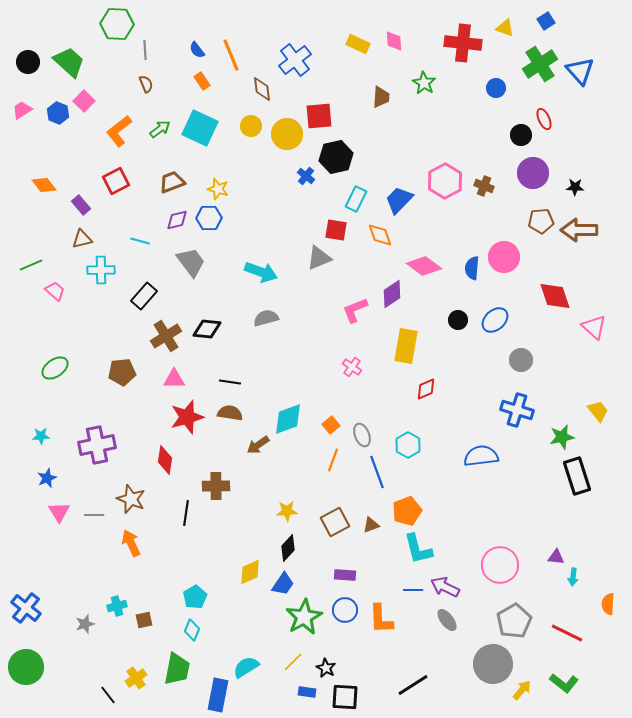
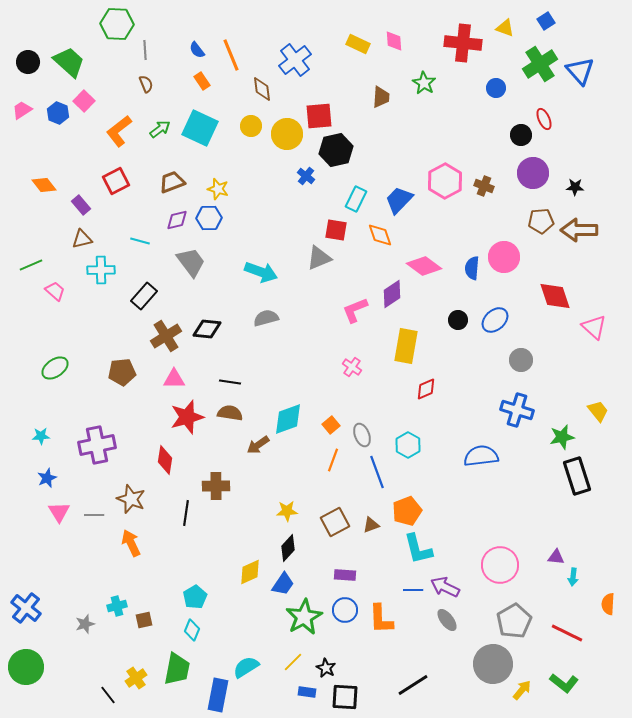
black hexagon at (336, 157): moved 7 px up
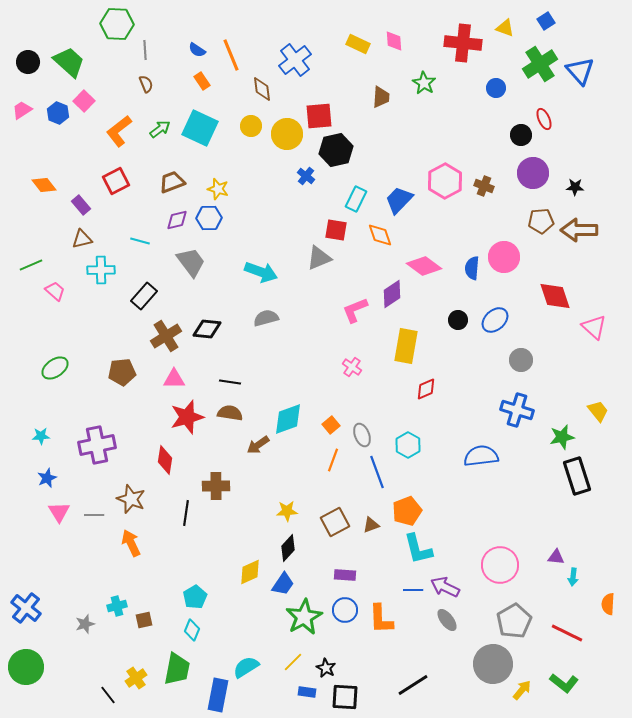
blue semicircle at (197, 50): rotated 18 degrees counterclockwise
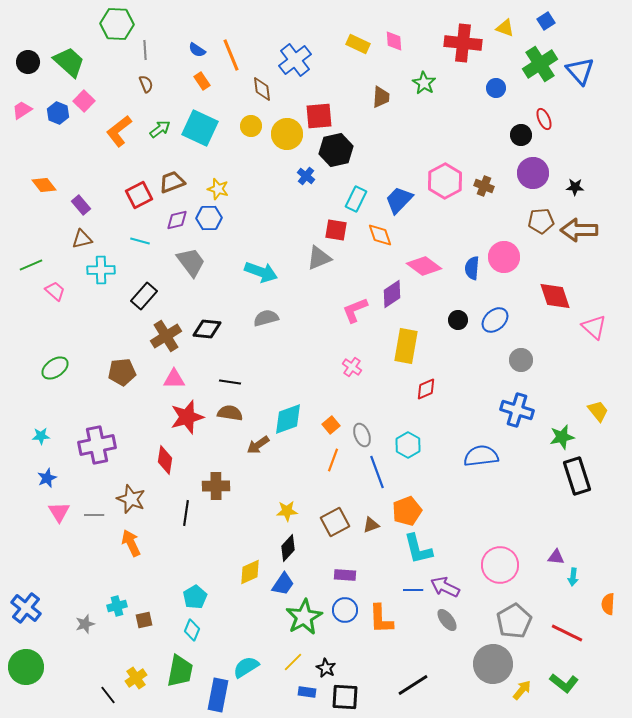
red square at (116, 181): moved 23 px right, 14 px down
green trapezoid at (177, 669): moved 3 px right, 2 px down
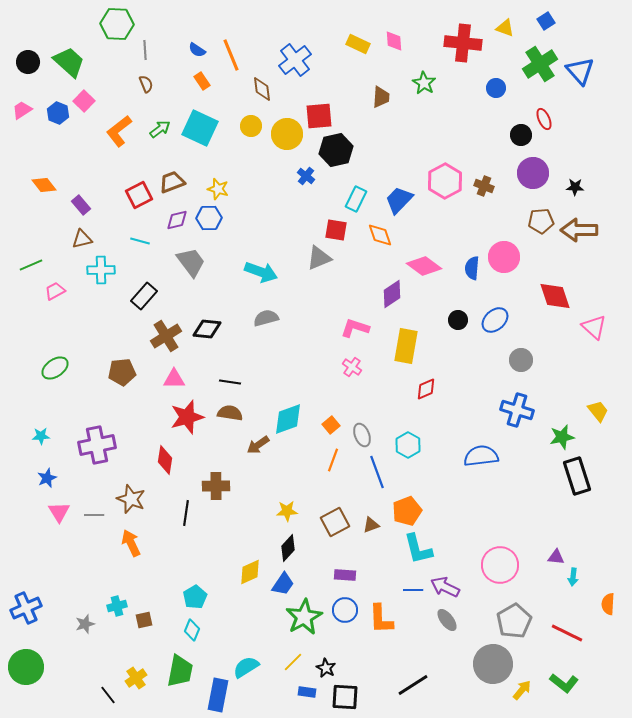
pink trapezoid at (55, 291): rotated 70 degrees counterclockwise
pink L-shape at (355, 310): moved 18 px down; rotated 40 degrees clockwise
blue cross at (26, 608): rotated 28 degrees clockwise
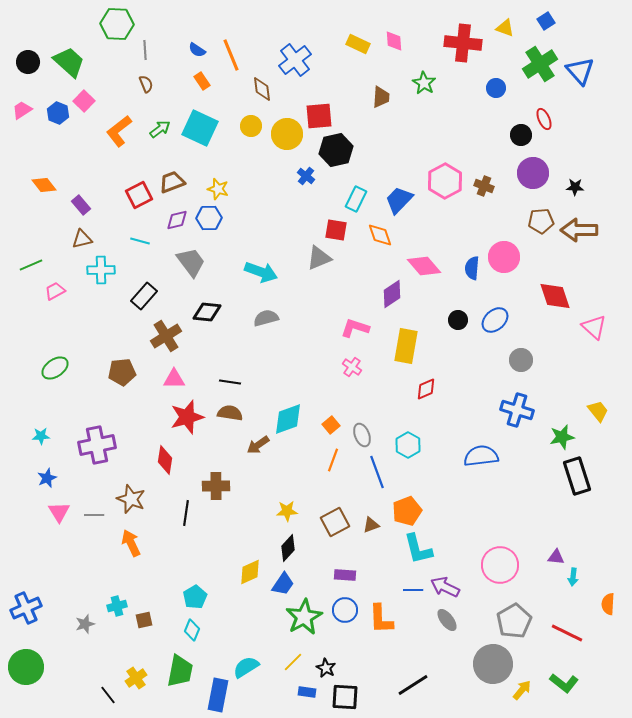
pink diamond at (424, 266): rotated 12 degrees clockwise
black diamond at (207, 329): moved 17 px up
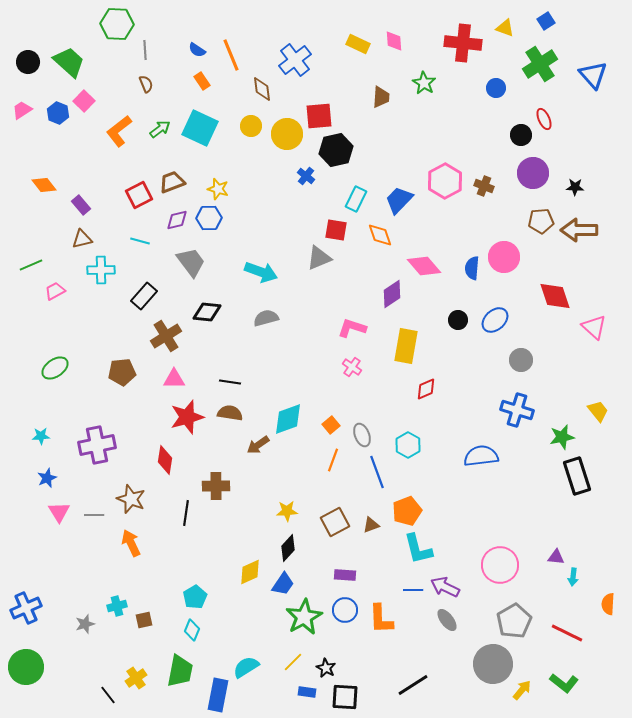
blue triangle at (580, 71): moved 13 px right, 4 px down
pink L-shape at (355, 328): moved 3 px left
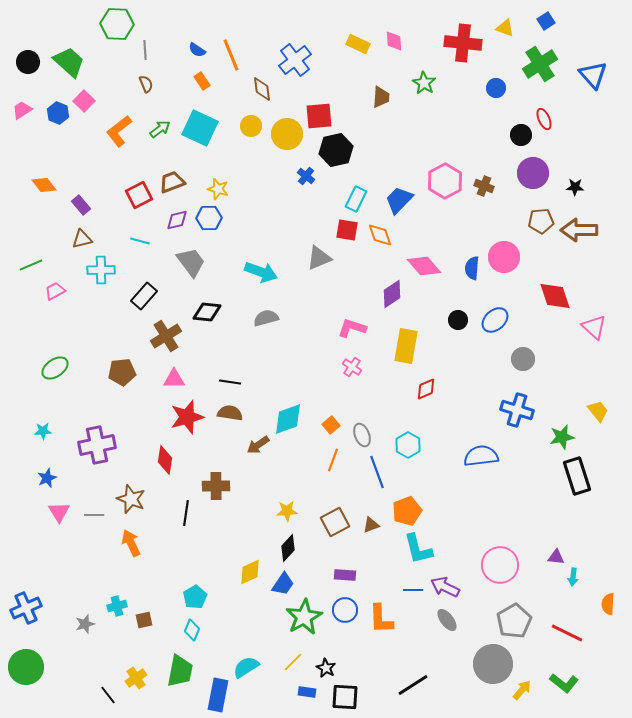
red square at (336, 230): moved 11 px right
gray circle at (521, 360): moved 2 px right, 1 px up
cyan star at (41, 436): moved 2 px right, 5 px up
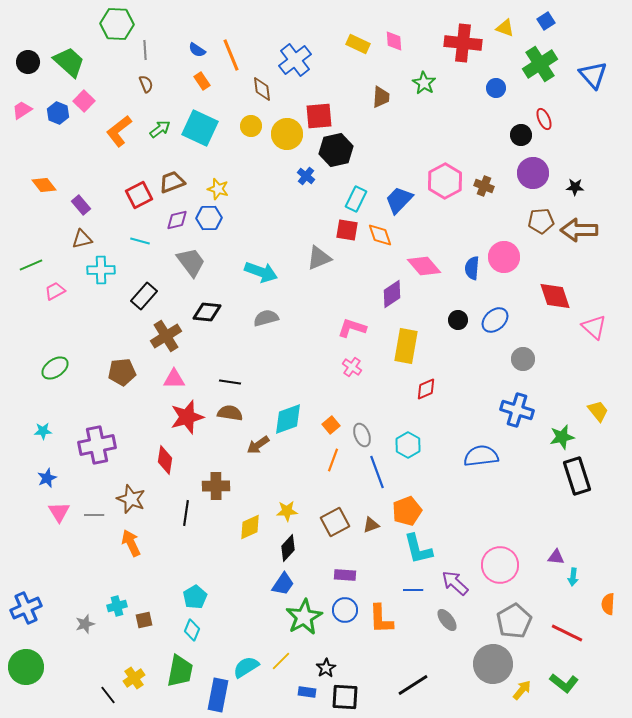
yellow diamond at (250, 572): moved 45 px up
purple arrow at (445, 587): moved 10 px right, 4 px up; rotated 16 degrees clockwise
yellow line at (293, 662): moved 12 px left, 1 px up
black star at (326, 668): rotated 12 degrees clockwise
yellow cross at (136, 678): moved 2 px left
